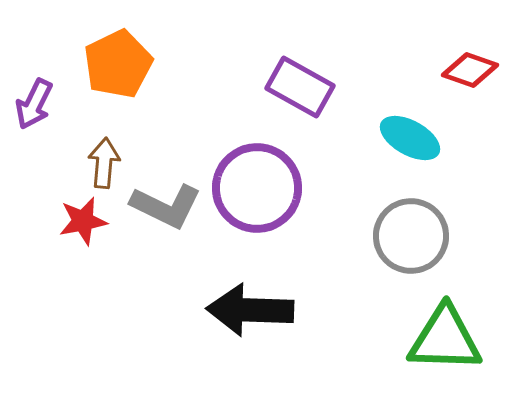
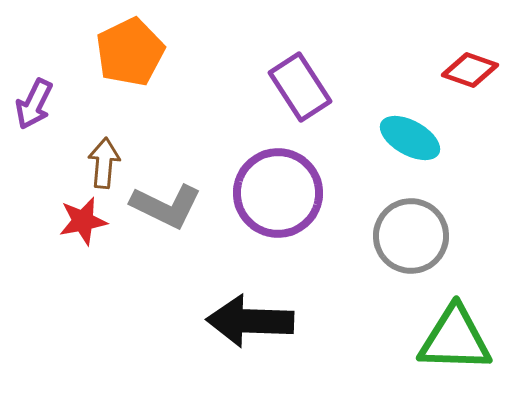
orange pentagon: moved 12 px right, 12 px up
purple rectangle: rotated 28 degrees clockwise
purple circle: moved 21 px right, 5 px down
black arrow: moved 11 px down
green triangle: moved 10 px right
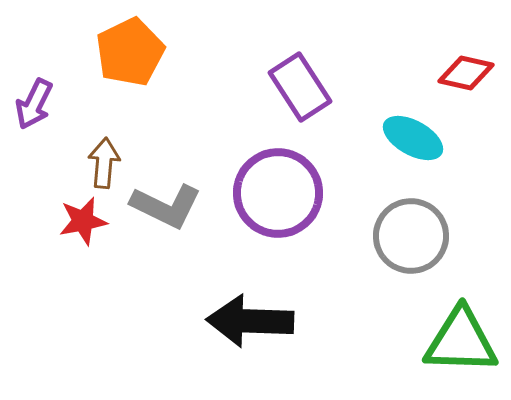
red diamond: moved 4 px left, 3 px down; rotated 6 degrees counterclockwise
cyan ellipse: moved 3 px right
green triangle: moved 6 px right, 2 px down
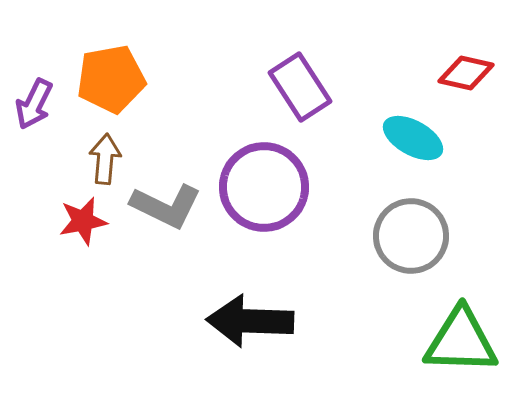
orange pentagon: moved 19 px left, 27 px down; rotated 16 degrees clockwise
brown arrow: moved 1 px right, 4 px up
purple circle: moved 14 px left, 6 px up
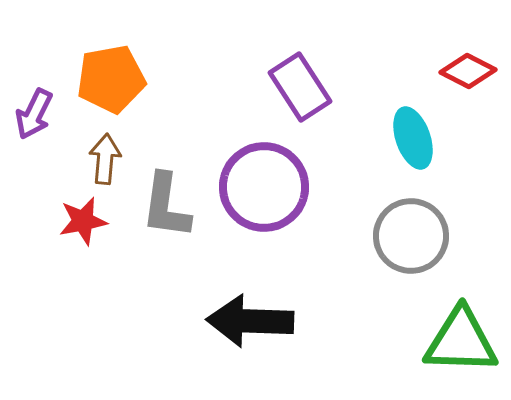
red diamond: moved 2 px right, 2 px up; rotated 14 degrees clockwise
purple arrow: moved 10 px down
cyan ellipse: rotated 42 degrees clockwise
gray L-shape: rotated 72 degrees clockwise
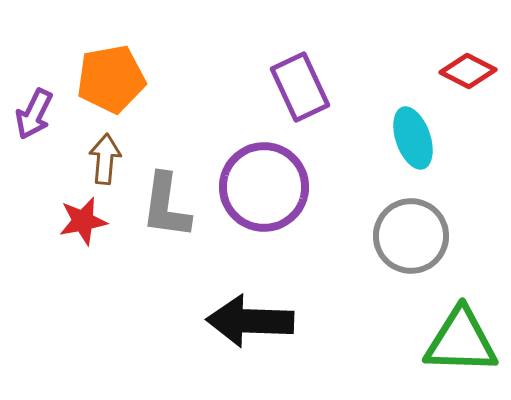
purple rectangle: rotated 8 degrees clockwise
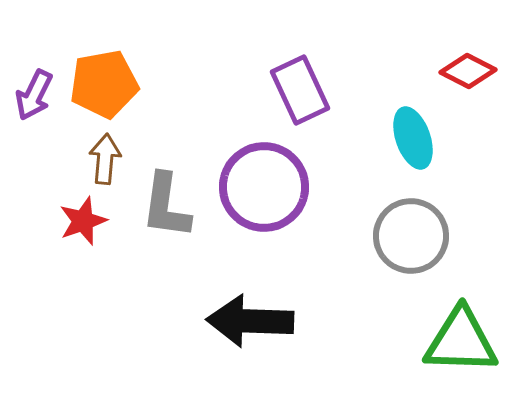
orange pentagon: moved 7 px left, 5 px down
purple rectangle: moved 3 px down
purple arrow: moved 19 px up
red star: rotated 9 degrees counterclockwise
